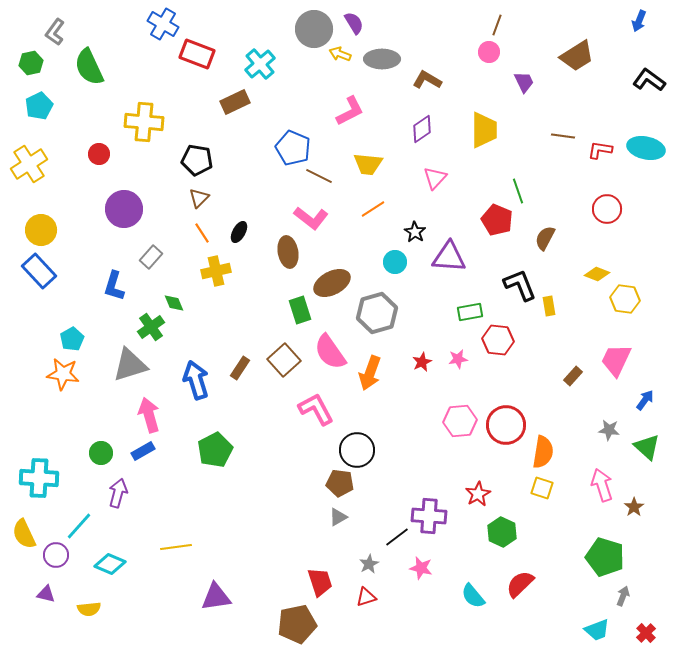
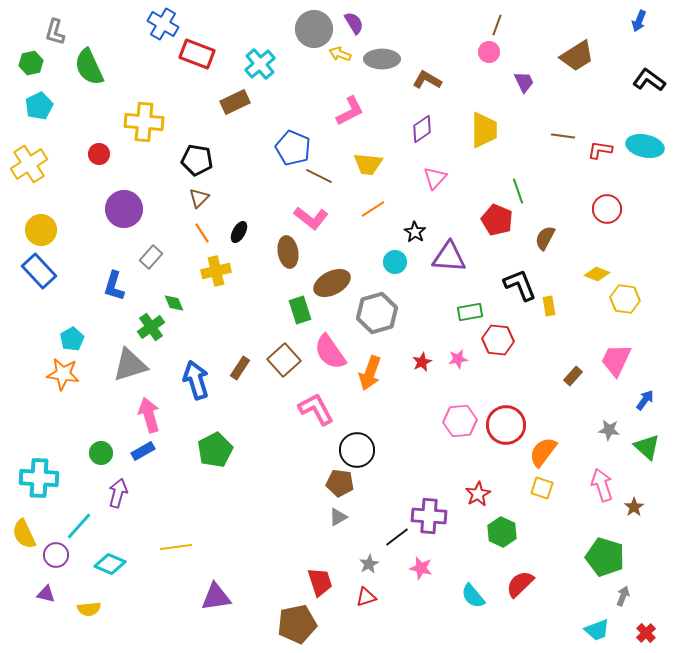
gray L-shape at (55, 32): rotated 20 degrees counterclockwise
cyan ellipse at (646, 148): moved 1 px left, 2 px up
orange semicircle at (543, 452): rotated 152 degrees counterclockwise
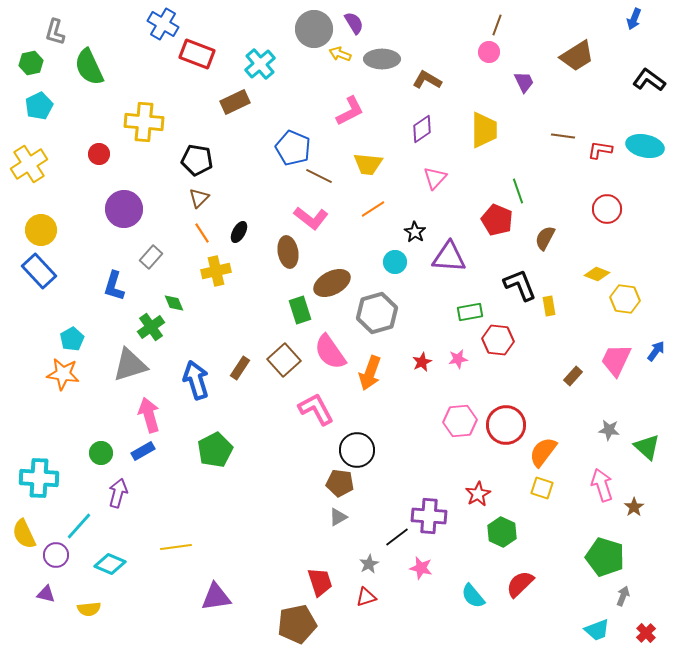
blue arrow at (639, 21): moved 5 px left, 2 px up
blue arrow at (645, 400): moved 11 px right, 49 px up
